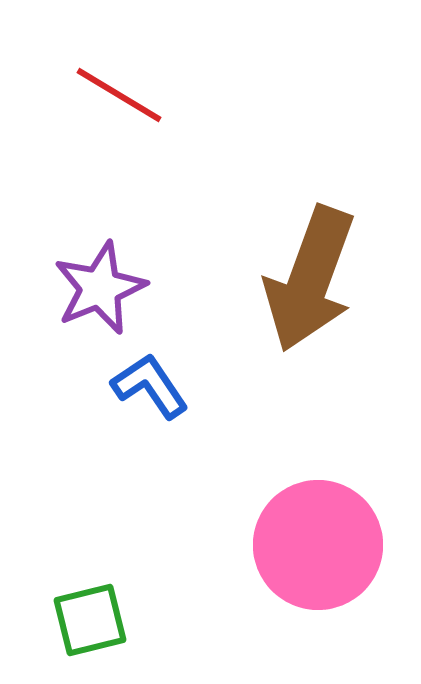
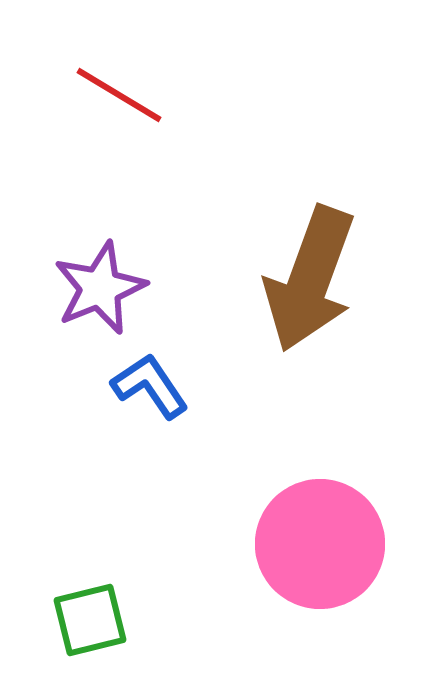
pink circle: moved 2 px right, 1 px up
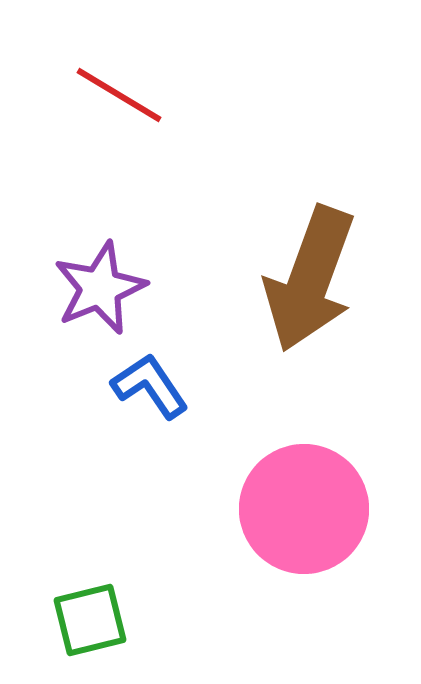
pink circle: moved 16 px left, 35 px up
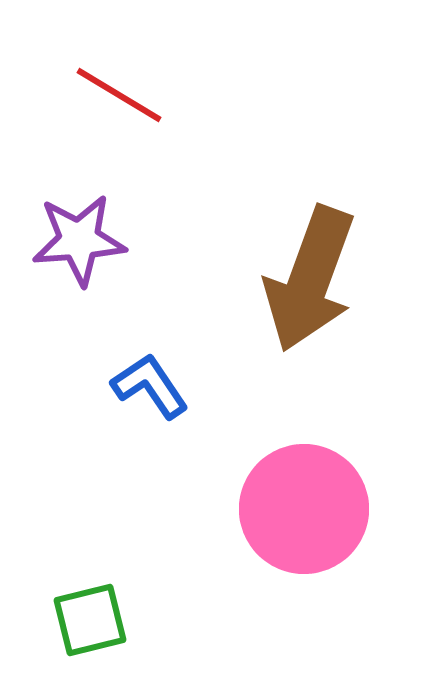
purple star: moved 21 px left, 48 px up; rotated 18 degrees clockwise
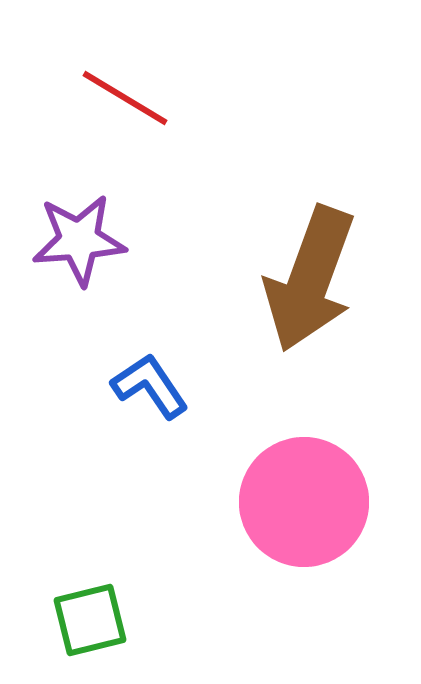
red line: moved 6 px right, 3 px down
pink circle: moved 7 px up
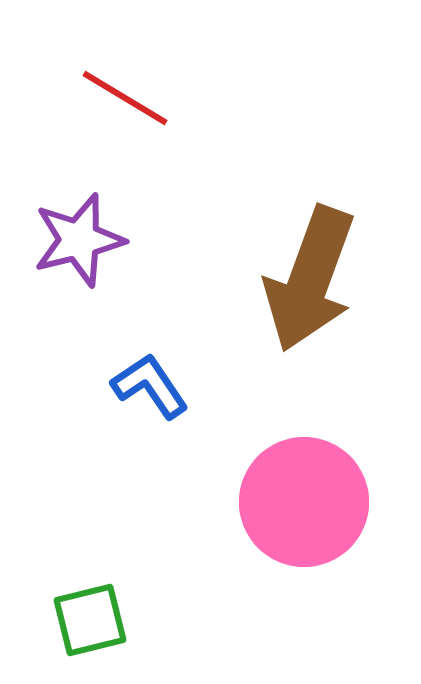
purple star: rotated 10 degrees counterclockwise
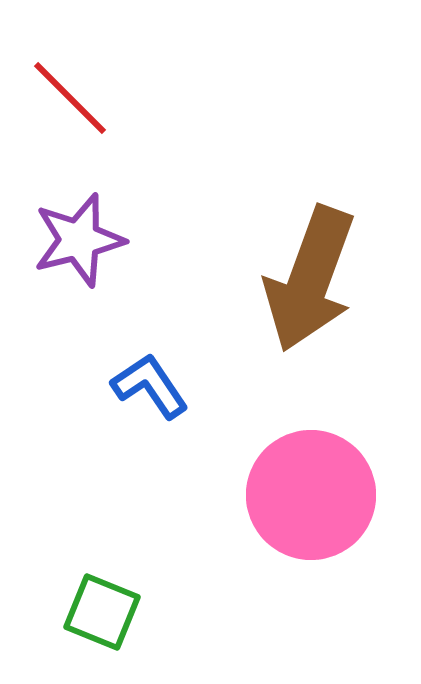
red line: moved 55 px left; rotated 14 degrees clockwise
pink circle: moved 7 px right, 7 px up
green square: moved 12 px right, 8 px up; rotated 36 degrees clockwise
